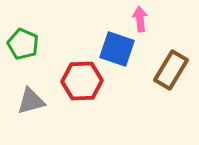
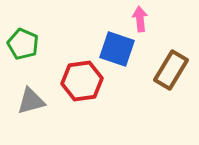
red hexagon: rotated 6 degrees counterclockwise
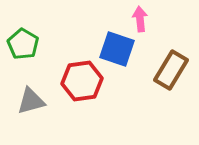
green pentagon: rotated 8 degrees clockwise
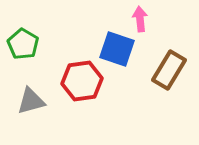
brown rectangle: moved 2 px left
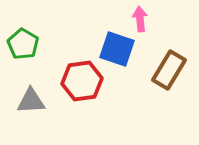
gray triangle: rotated 12 degrees clockwise
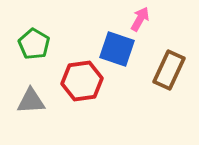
pink arrow: rotated 35 degrees clockwise
green pentagon: moved 11 px right
brown rectangle: rotated 6 degrees counterclockwise
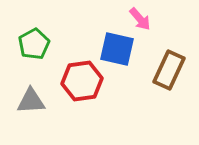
pink arrow: rotated 110 degrees clockwise
green pentagon: rotated 12 degrees clockwise
blue square: rotated 6 degrees counterclockwise
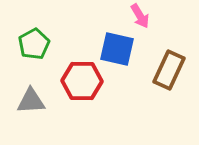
pink arrow: moved 3 px up; rotated 10 degrees clockwise
red hexagon: rotated 9 degrees clockwise
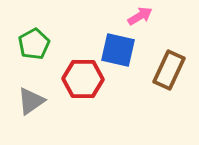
pink arrow: rotated 90 degrees counterclockwise
blue square: moved 1 px right, 1 px down
red hexagon: moved 1 px right, 2 px up
gray triangle: rotated 32 degrees counterclockwise
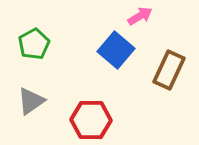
blue square: moved 2 px left; rotated 27 degrees clockwise
red hexagon: moved 8 px right, 41 px down
